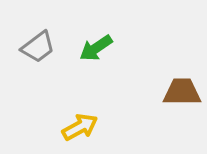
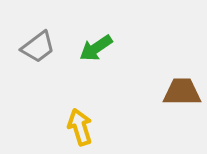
yellow arrow: rotated 78 degrees counterclockwise
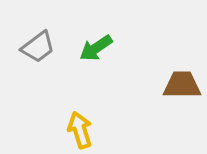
brown trapezoid: moved 7 px up
yellow arrow: moved 3 px down
